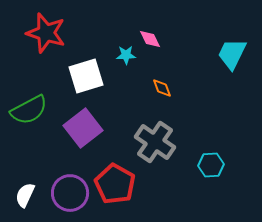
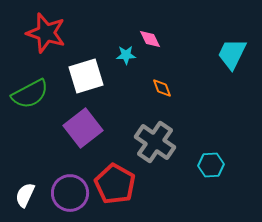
green semicircle: moved 1 px right, 16 px up
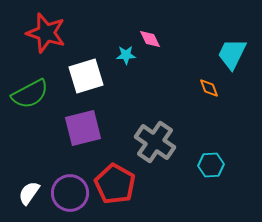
orange diamond: moved 47 px right
purple square: rotated 24 degrees clockwise
white semicircle: moved 4 px right, 2 px up; rotated 10 degrees clockwise
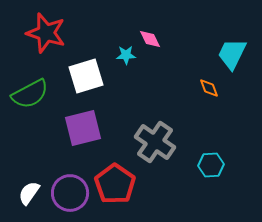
red pentagon: rotated 6 degrees clockwise
